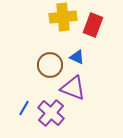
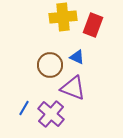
purple cross: moved 1 px down
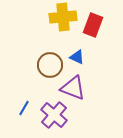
purple cross: moved 3 px right, 1 px down
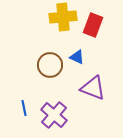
purple triangle: moved 20 px right
blue line: rotated 42 degrees counterclockwise
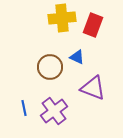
yellow cross: moved 1 px left, 1 px down
brown circle: moved 2 px down
purple cross: moved 4 px up; rotated 12 degrees clockwise
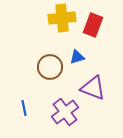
blue triangle: rotated 42 degrees counterclockwise
purple cross: moved 11 px right, 1 px down
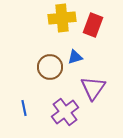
blue triangle: moved 2 px left
purple triangle: rotated 44 degrees clockwise
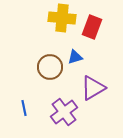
yellow cross: rotated 12 degrees clockwise
red rectangle: moved 1 px left, 2 px down
purple triangle: rotated 24 degrees clockwise
purple cross: moved 1 px left
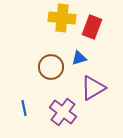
blue triangle: moved 4 px right, 1 px down
brown circle: moved 1 px right
purple cross: moved 1 px left; rotated 16 degrees counterclockwise
